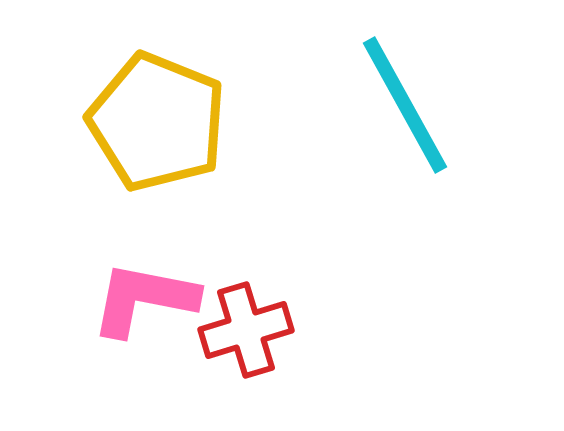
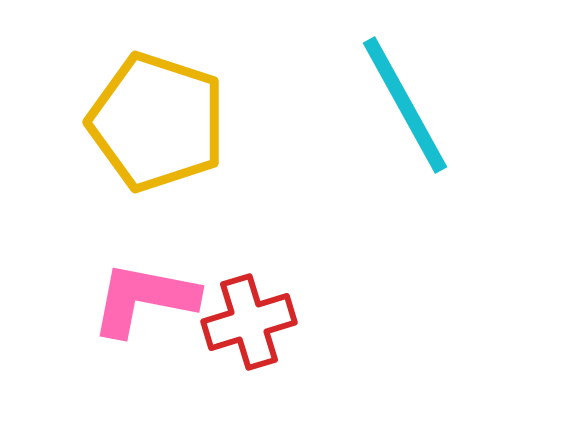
yellow pentagon: rotated 4 degrees counterclockwise
red cross: moved 3 px right, 8 px up
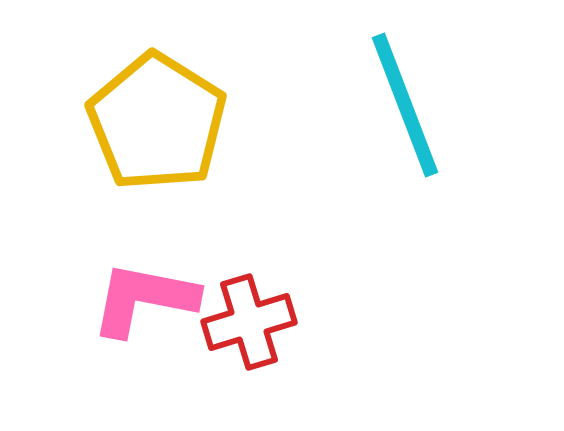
cyan line: rotated 8 degrees clockwise
yellow pentagon: rotated 14 degrees clockwise
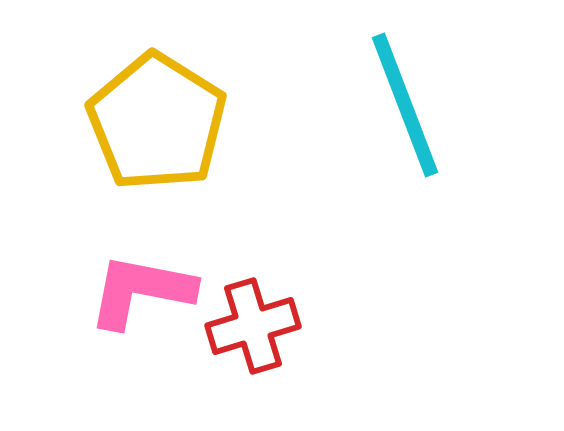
pink L-shape: moved 3 px left, 8 px up
red cross: moved 4 px right, 4 px down
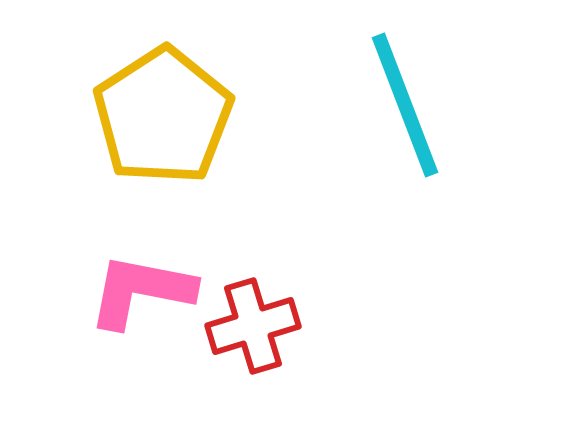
yellow pentagon: moved 6 px right, 6 px up; rotated 7 degrees clockwise
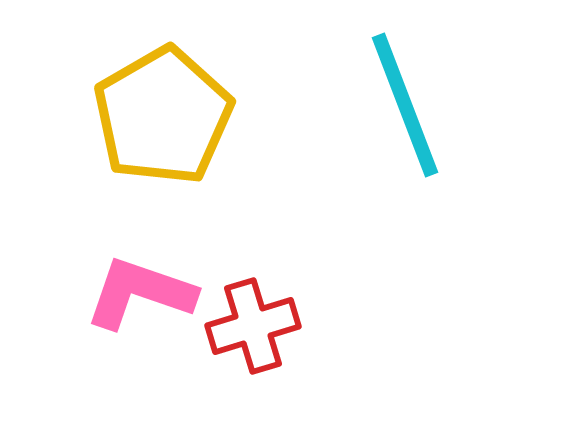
yellow pentagon: rotated 3 degrees clockwise
pink L-shape: moved 1 px left, 2 px down; rotated 8 degrees clockwise
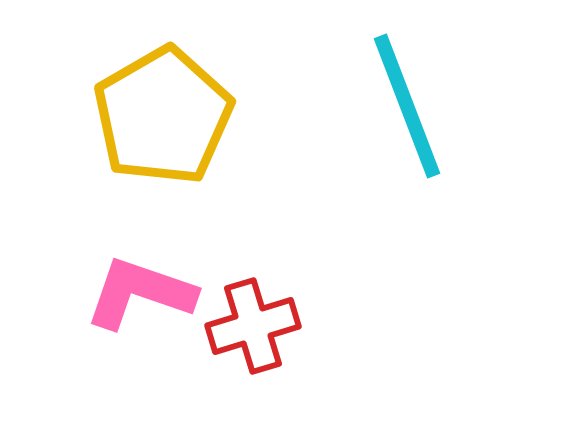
cyan line: moved 2 px right, 1 px down
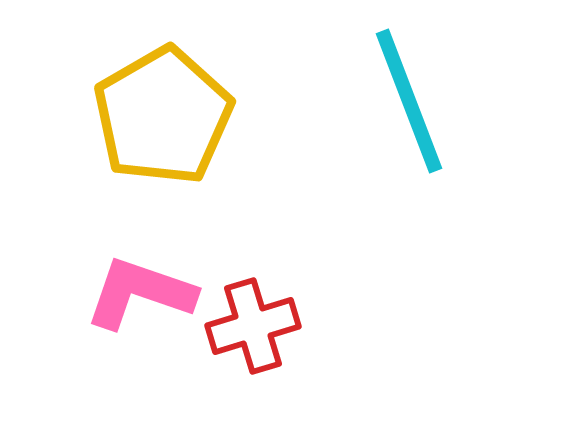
cyan line: moved 2 px right, 5 px up
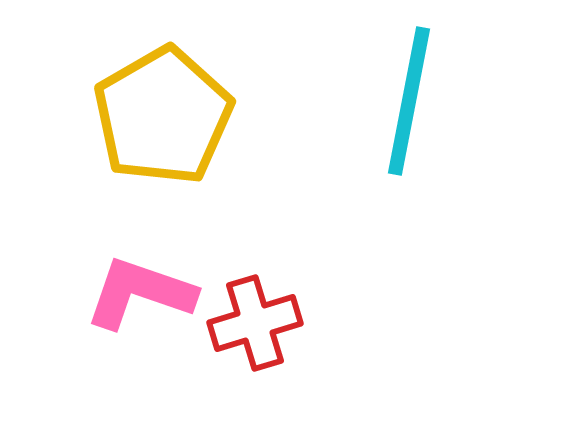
cyan line: rotated 32 degrees clockwise
red cross: moved 2 px right, 3 px up
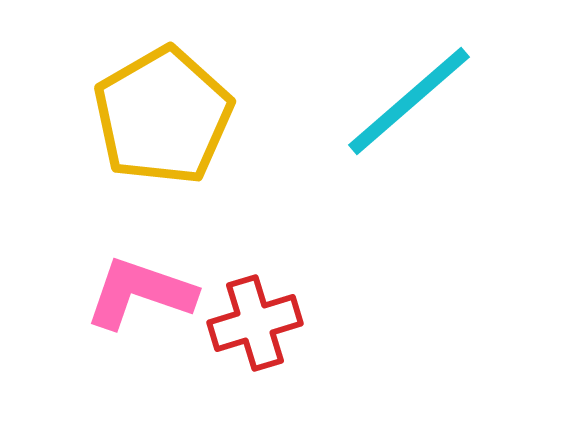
cyan line: rotated 38 degrees clockwise
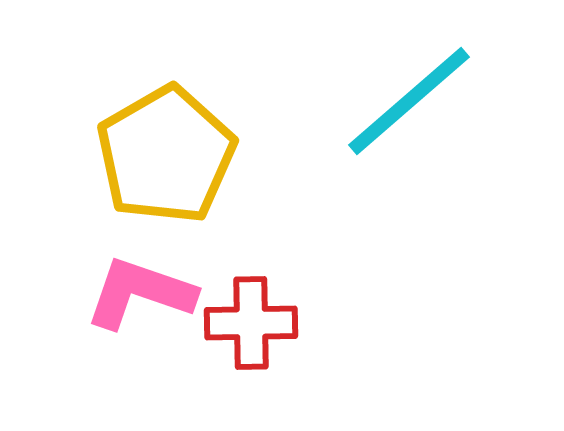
yellow pentagon: moved 3 px right, 39 px down
red cross: moved 4 px left; rotated 16 degrees clockwise
